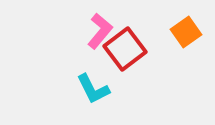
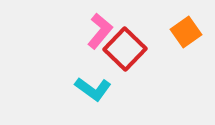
red square: rotated 9 degrees counterclockwise
cyan L-shape: rotated 27 degrees counterclockwise
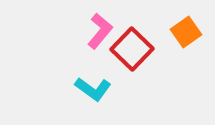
red square: moved 7 px right
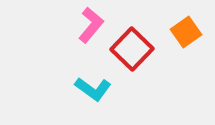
pink L-shape: moved 9 px left, 6 px up
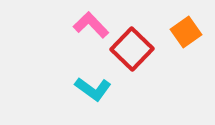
pink L-shape: rotated 84 degrees counterclockwise
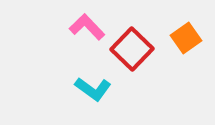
pink L-shape: moved 4 px left, 2 px down
orange square: moved 6 px down
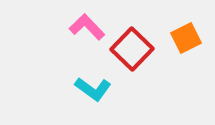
orange square: rotated 8 degrees clockwise
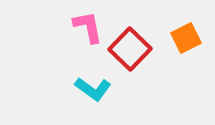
pink L-shape: moved 1 px right; rotated 33 degrees clockwise
red square: moved 2 px left
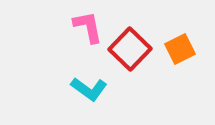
orange square: moved 6 px left, 11 px down
cyan L-shape: moved 4 px left
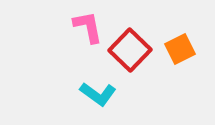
red square: moved 1 px down
cyan L-shape: moved 9 px right, 5 px down
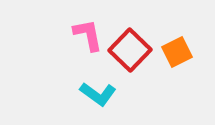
pink L-shape: moved 8 px down
orange square: moved 3 px left, 3 px down
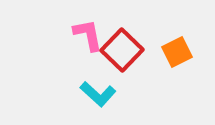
red square: moved 8 px left
cyan L-shape: rotated 6 degrees clockwise
